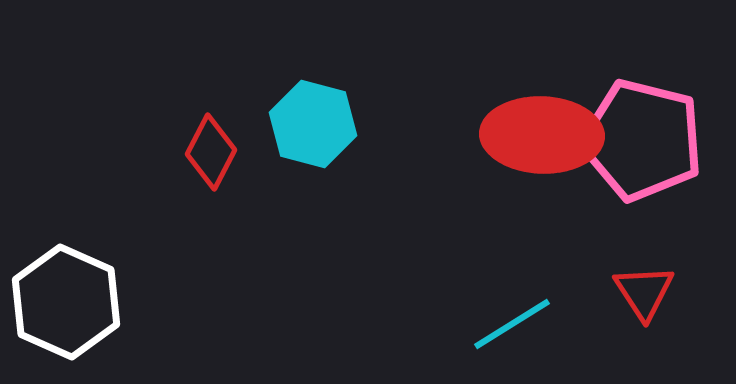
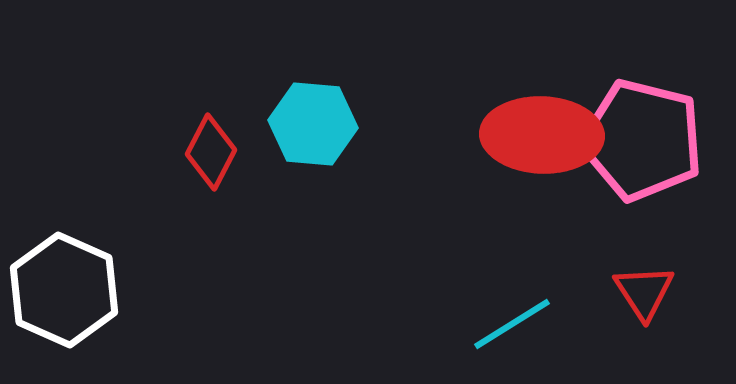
cyan hexagon: rotated 10 degrees counterclockwise
white hexagon: moved 2 px left, 12 px up
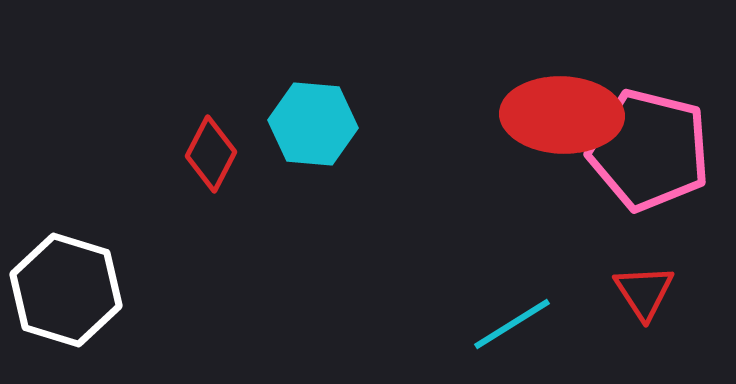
red ellipse: moved 20 px right, 20 px up
pink pentagon: moved 7 px right, 10 px down
red diamond: moved 2 px down
white hexagon: moved 2 px right; rotated 7 degrees counterclockwise
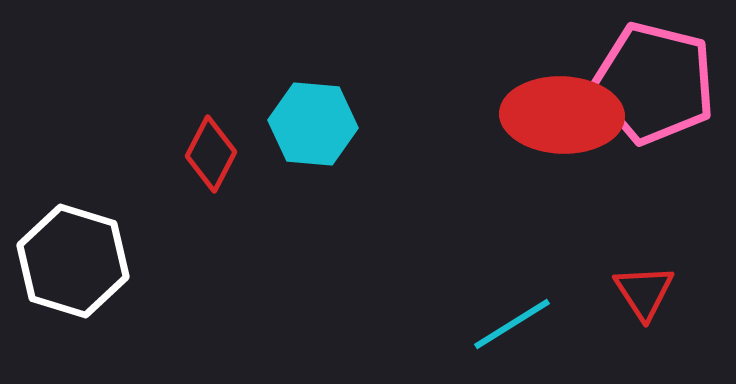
pink pentagon: moved 5 px right, 67 px up
white hexagon: moved 7 px right, 29 px up
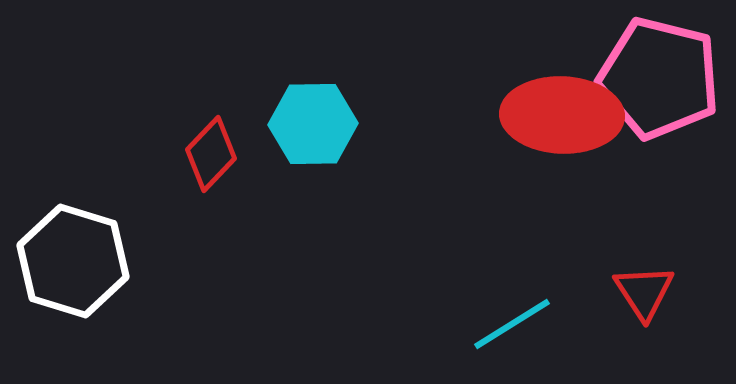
pink pentagon: moved 5 px right, 5 px up
cyan hexagon: rotated 6 degrees counterclockwise
red diamond: rotated 16 degrees clockwise
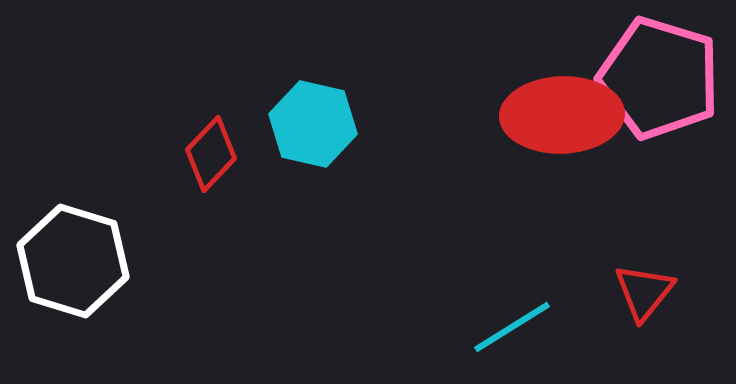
pink pentagon: rotated 3 degrees clockwise
red ellipse: rotated 4 degrees counterclockwise
cyan hexagon: rotated 14 degrees clockwise
red triangle: rotated 12 degrees clockwise
cyan line: moved 3 px down
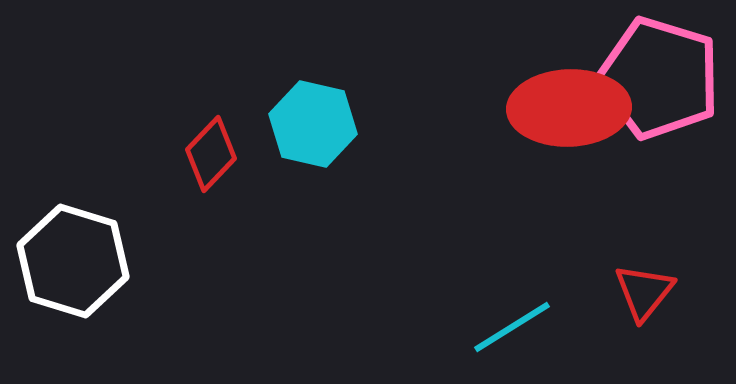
red ellipse: moved 7 px right, 7 px up
